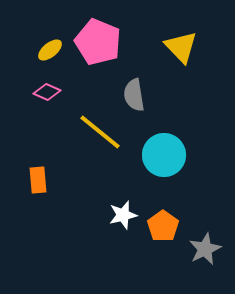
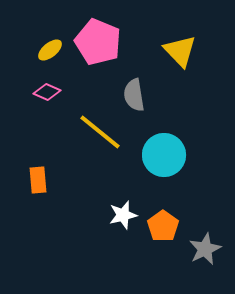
yellow triangle: moved 1 px left, 4 px down
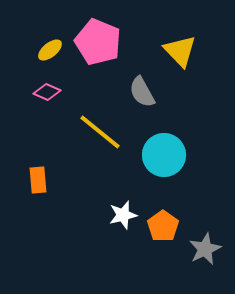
gray semicircle: moved 8 px right, 3 px up; rotated 20 degrees counterclockwise
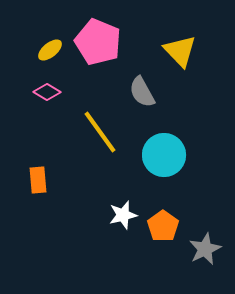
pink diamond: rotated 8 degrees clockwise
yellow line: rotated 15 degrees clockwise
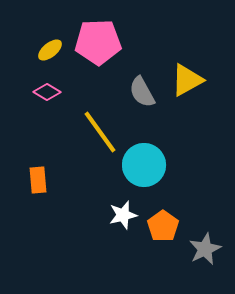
pink pentagon: rotated 24 degrees counterclockwise
yellow triangle: moved 7 px right, 29 px down; rotated 45 degrees clockwise
cyan circle: moved 20 px left, 10 px down
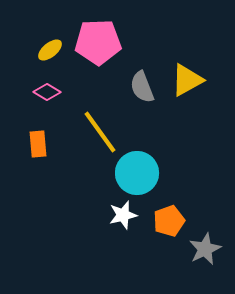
gray semicircle: moved 5 px up; rotated 8 degrees clockwise
cyan circle: moved 7 px left, 8 px down
orange rectangle: moved 36 px up
orange pentagon: moved 6 px right, 5 px up; rotated 16 degrees clockwise
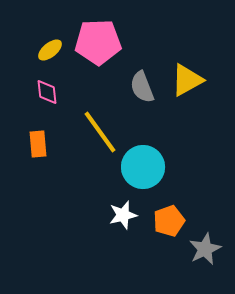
pink diamond: rotated 52 degrees clockwise
cyan circle: moved 6 px right, 6 px up
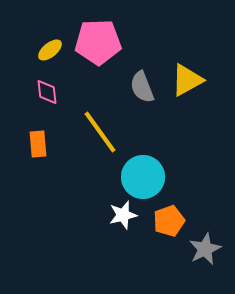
cyan circle: moved 10 px down
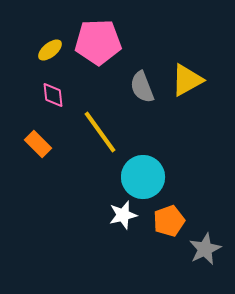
pink diamond: moved 6 px right, 3 px down
orange rectangle: rotated 40 degrees counterclockwise
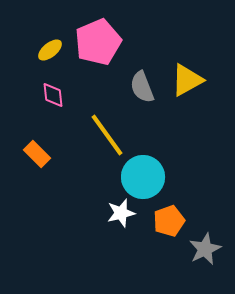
pink pentagon: rotated 21 degrees counterclockwise
yellow line: moved 7 px right, 3 px down
orange rectangle: moved 1 px left, 10 px down
white star: moved 2 px left, 2 px up
